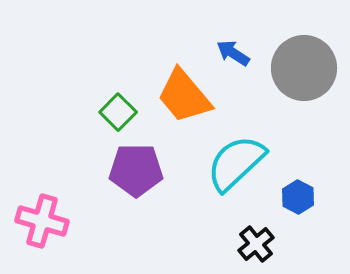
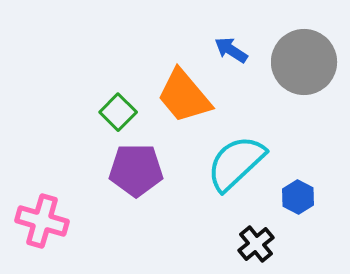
blue arrow: moved 2 px left, 3 px up
gray circle: moved 6 px up
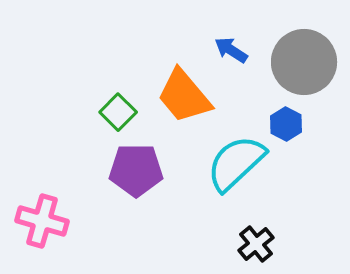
blue hexagon: moved 12 px left, 73 px up
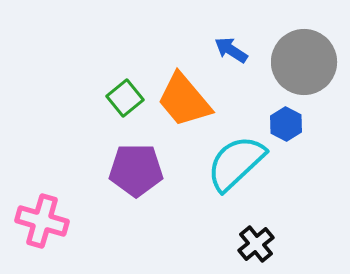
orange trapezoid: moved 4 px down
green square: moved 7 px right, 14 px up; rotated 6 degrees clockwise
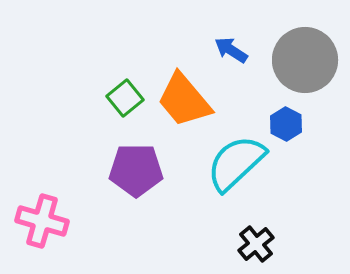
gray circle: moved 1 px right, 2 px up
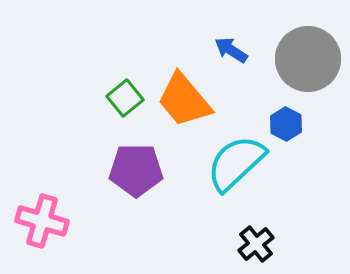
gray circle: moved 3 px right, 1 px up
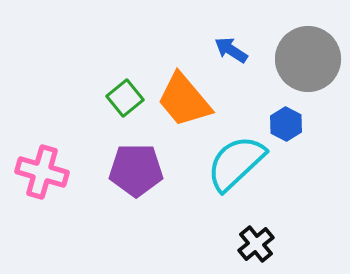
pink cross: moved 49 px up
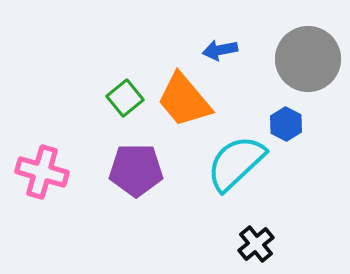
blue arrow: moved 11 px left; rotated 44 degrees counterclockwise
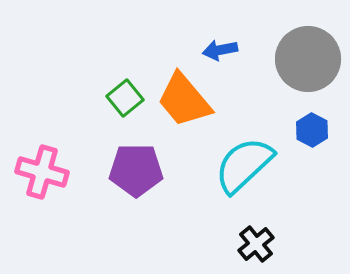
blue hexagon: moved 26 px right, 6 px down
cyan semicircle: moved 8 px right, 2 px down
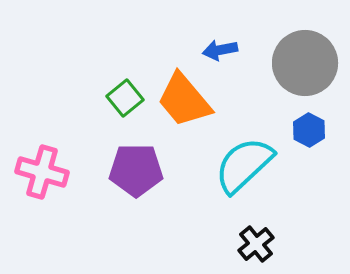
gray circle: moved 3 px left, 4 px down
blue hexagon: moved 3 px left
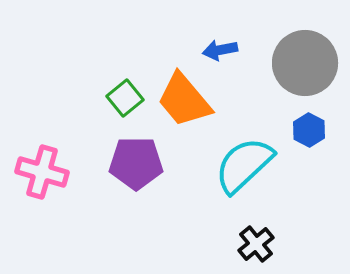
purple pentagon: moved 7 px up
